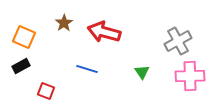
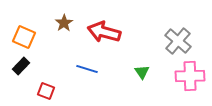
gray cross: rotated 20 degrees counterclockwise
black rectangle: rotated 18 degrees counterclockwise
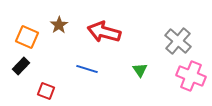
brown star: moved 5 px left, 2 px down
orange square: moved 3 px right
green triangle: moved 2 px left, 2 px up
pink cross: moved 1 px right; rotated 24 degrees clockwise
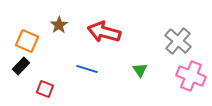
orange square: moved 4 px down
red square: moved 1 px left, 2 px up
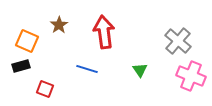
red arrow: rotated 68 degrees clockwise
black rectangle: rotated 30 degrees clockwise
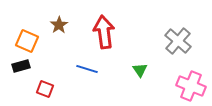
pink cross: moved 10 px down
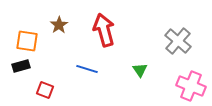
red arrow: moved 2 px up; rotated 8 degrees counterclockwise
orange square: rotated 15 degrees counterclockwise
red square: moved 1 px down
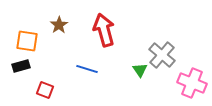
gray cross: moved 16 px left, 14 px down
pink cross: moved 1 px right, 3 px up
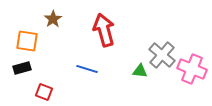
brown star: moved 6 px left, 6 px up
black rectangle: moved 1 px right, 2 px down
green triangle: moved 1 px down; rotated 49 degrees counterclockwise
pink cross: moved 14 px up
red square: moved 1 px left, 2 px down
